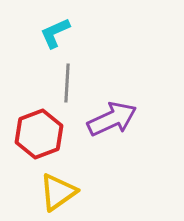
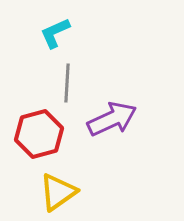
red hexagon: rotated 6 degrees clockwise
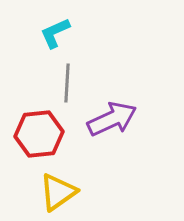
red hexagon: rotated 9 degrees clockwise
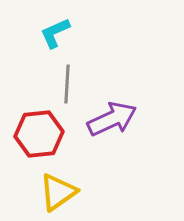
gray line: moved 1 px down
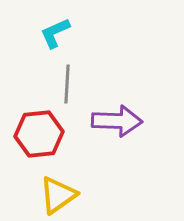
purple arrow: moved 5 px right, 2 px down; rotated 27 degrees clockwise
yellow triangle: moved 3 px down
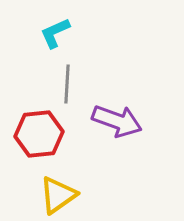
purple arrow: rotated 18 degrees clockwise
